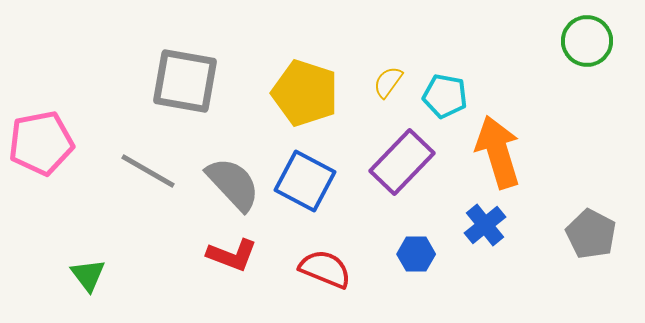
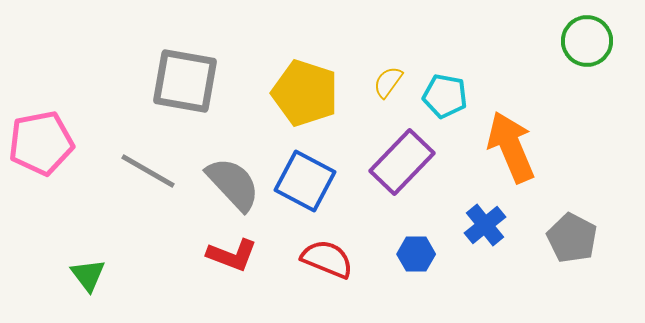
orange arrow: moved 13 px right, 5 px up; rotated 6 degrees counterclockwise
gray pentagon: moved 19 px left, 4 px down
red semicircle: moved 2 px right, 10 px up
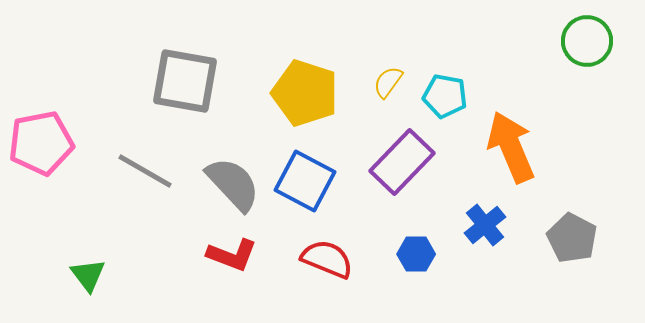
gray line: moved 3 px left
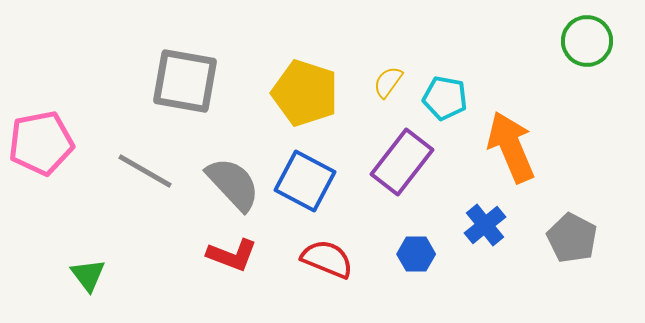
cyan pentagon: moved 2 px down
purple rectangle: rotated 6 degrees counterclockwise
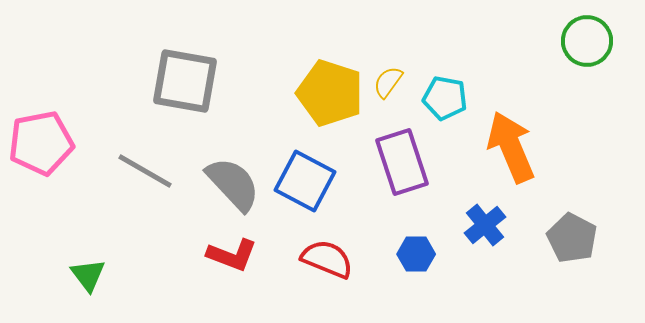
yellow pentagon: moved 25 px right
purple rectangle: rotated 56 degrees counterclockwise
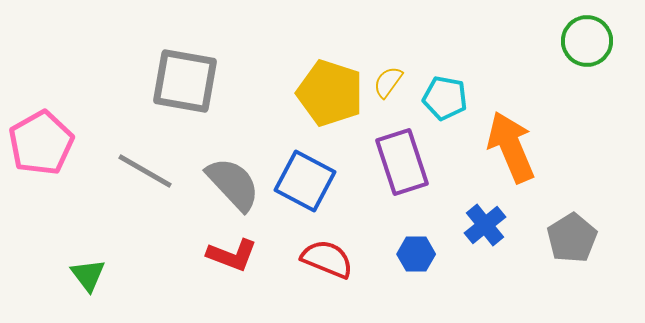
pink pentagon: rotated 18 degrees counterclockwise
gray pentagon: rotated 12 degrees clockwise
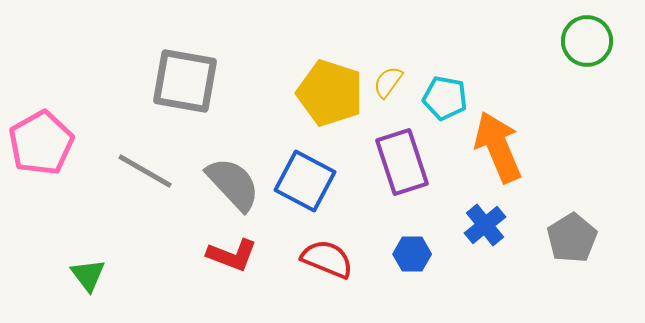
orange arrow: moved 13 px left
blue hexagon: moved 4 px left
